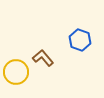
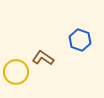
brown L-shape: rotated 15 degrees counterclockwise
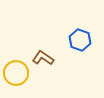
yellow circle: moved 1 px down
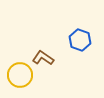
yellow circle: moved 4 px right, 2 px down
